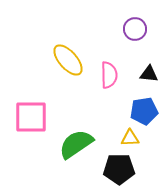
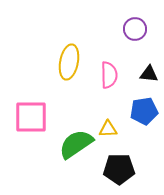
yellow ellipse: moved 1 px right, 2 px down; rotated 52 degrees clockwise
yellow triangle: moved 22 px left, 9 px up
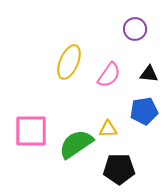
yellow ellipse: rotated 12 degrees clockwise
pink semicircle: rotated 36 degrees clockwise
pink square: moved 14 px down
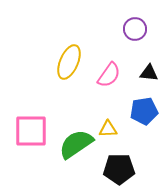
black triangle: moved 1 px up
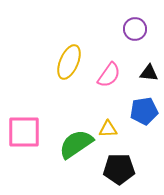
pink square: moved 7 px left, 1 px down
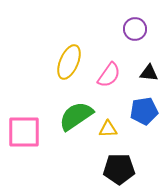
green semicircle: moved 28 px up
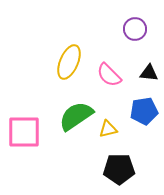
pink semicircle: rotated 100 degrees clockwise
yellow triangle: rotated 12 degrees counterclockwise
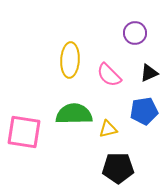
purple circle: moved 4 px down
yellow ellipse: moved 1 px right, 2 px up; rotated 20 degrees counterclockwise
black triangle: rotated 30 degrees counterclockwise
green semicircle: moved 2 px left, 2 px up; rotated 33 degrees clockwise
pink square: rotated 9 degrees clockwise
black pentagon: moved 1 px left, 1 px up
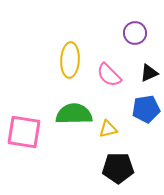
blue pentagon: moved 2 px right, 2 px up
